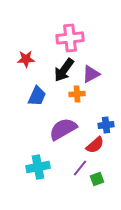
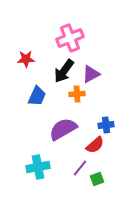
pink cross: rotated 16 degrees counterclockwise
black arrow: moved 1 px down
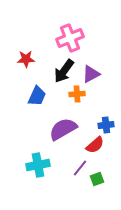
cyan cross: moved 2 px up
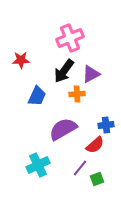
red star: moved 5 px left, 1 px down
cyan cross: rotated 15 degrees counterclockwise
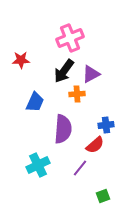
blue trapezoid: moved 2 px left, 6 px down
purple semicircle: rotated 124 degrees clockwise
green square: moved 6 px right, 17 px down
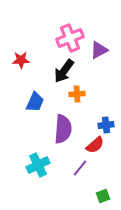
purple triangle: moved 8 px right, 24 px up
